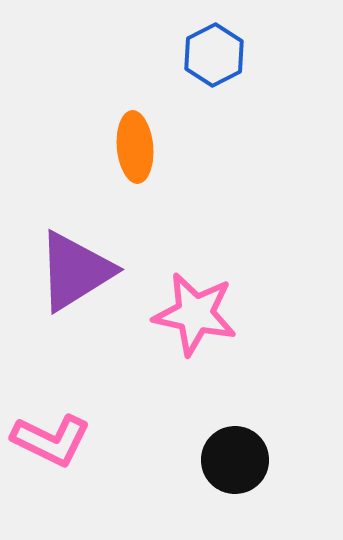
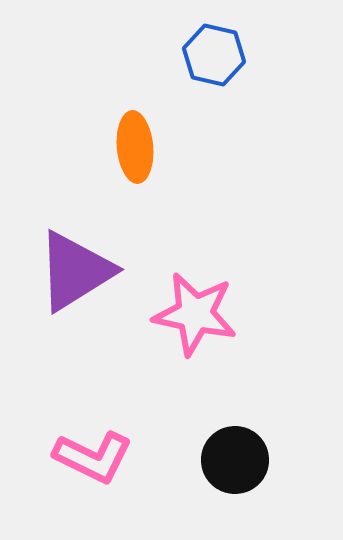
blue hexagon: rotated 20 degrees counterclockwise
pink L-shape: moved 42 px right, 17 px down
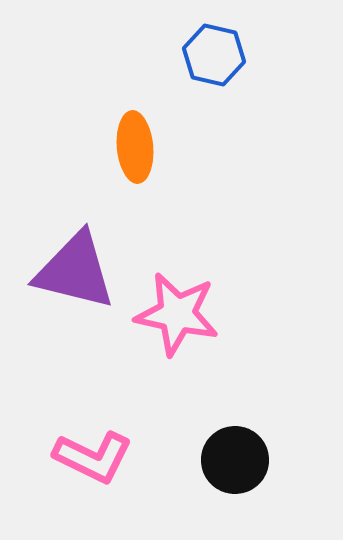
purple triangle: rotated 46 degrees clockwise
pink star: moved 18 px left
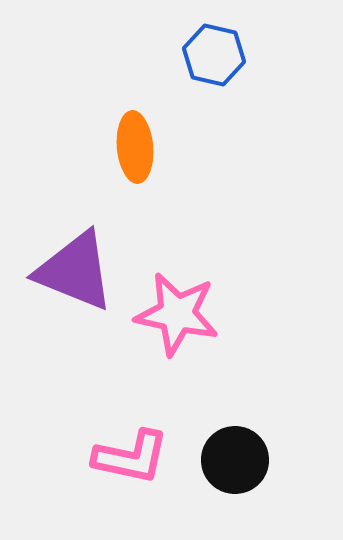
purple triangle: rotated 8 degrees clockwise
pink L-shape: moved 38 px right; rotated 14 degrees counterclockwise
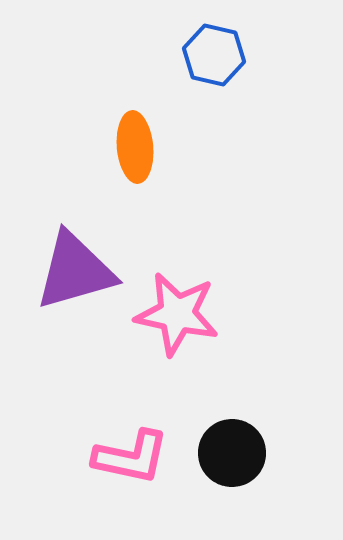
purple triangle: rotated 38 degrees counterclockwise
black circle: moved 3 px left, 7 px up
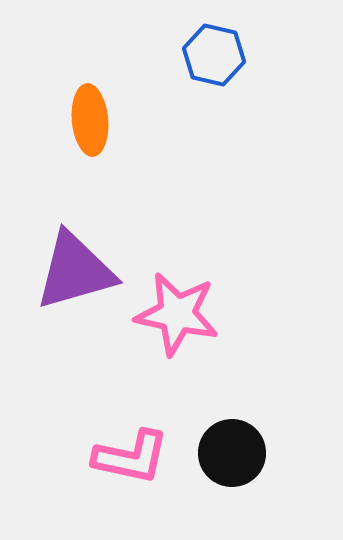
orange ellipse: moved 45 px left, 27 px up
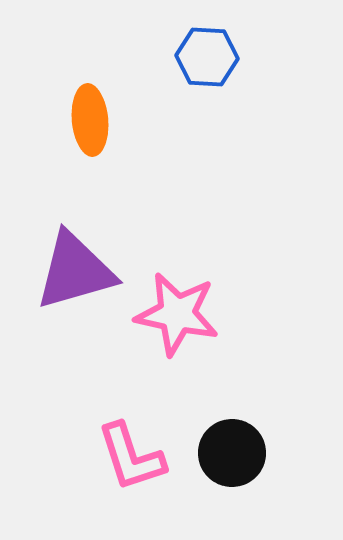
blue hexagon: moved 7 px left, 2 px down; rotated 10 degrees counterclockwise
pink L-shape: rotated 60 degrees clockwise
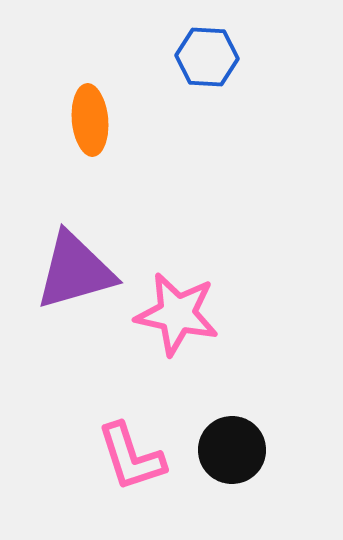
black circle: moved 3 px up
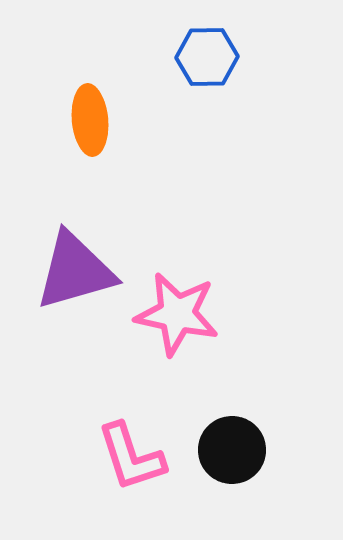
blue hexagon: rotated 4 degrees counterclockwise
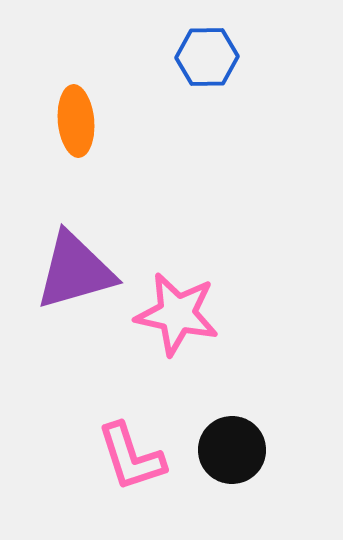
orange ellipse: moved 14 px left, 1 px down
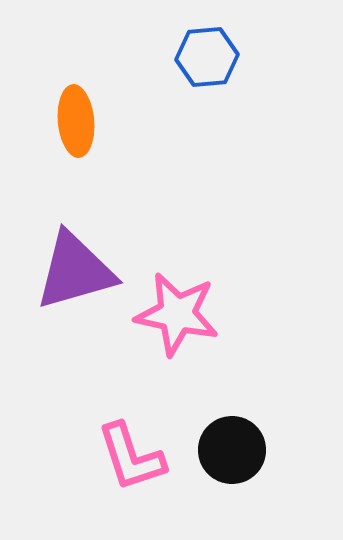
blue hexagon: rotated 4 degrees counterclockwise
